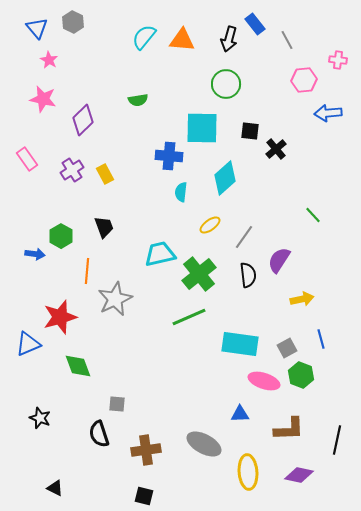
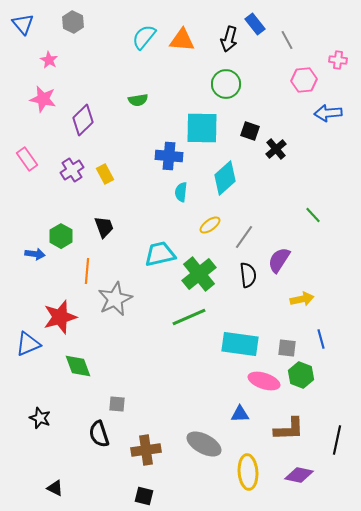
blue triangle at (37, 28): moved 14 px left, 4 px up
black square at (250, 131): rotated 12 degrees clockwise
gray square at (287, 348): rotated 36 degrees clockwise
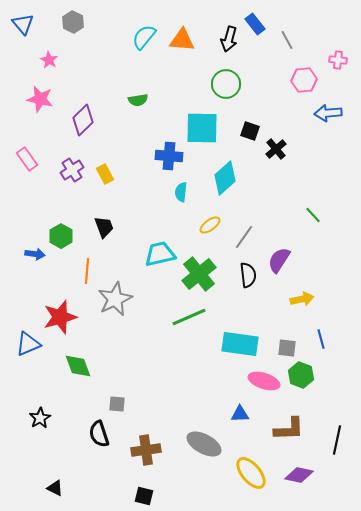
pink star at (43, 99): moved 3 px left
black star at (40, 418): rotated 20 degrees clockwise
yellow ellipse at (248, 472): moved 3 px right, 1 px down; rotated 36 degrees counterclockwise
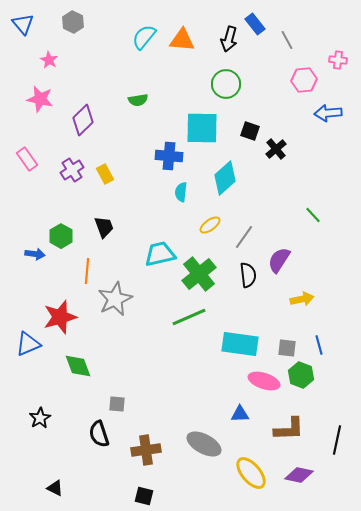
blue line at (321, 339): moved 2 px left, 6 px down
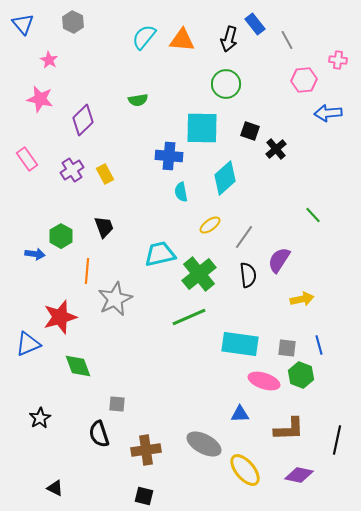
cyan semicircle at (181, 192): rotated 18 degrees counterclockwise
yellow ellipse at (251, 473): moved 6 px left, 3 px up
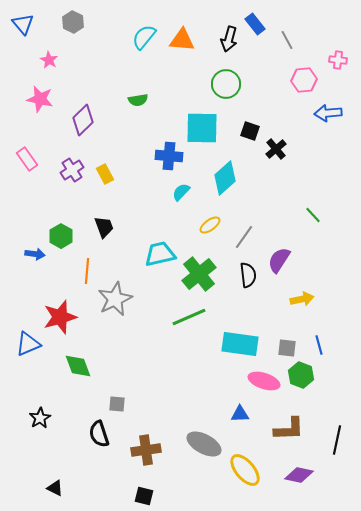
cyan semicircle at (181, 192): rotated 54 degrees clockwise
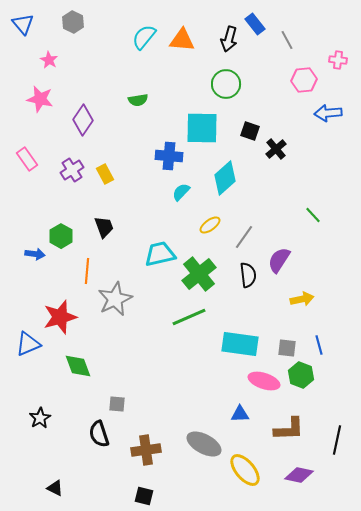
purple diamond at (83, 120): rotated 12 degrees counterclockwise
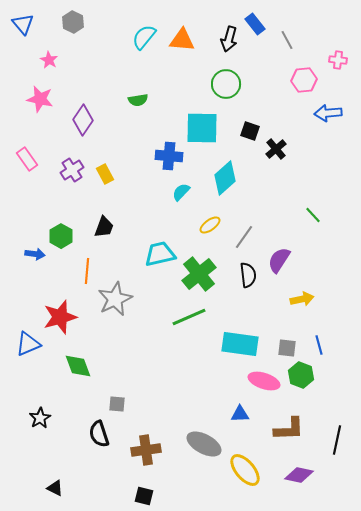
black trapezoid at (104, 227): rotated 40 degrees clockwise
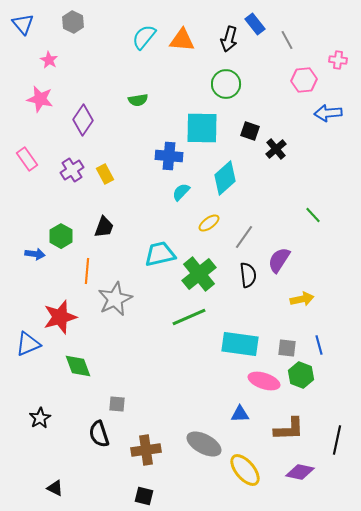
yellow ellipse at (210, 225): moved 1 px left, 2 px up
purple diamond at (299, 475): moved 1 px right, 3 px up
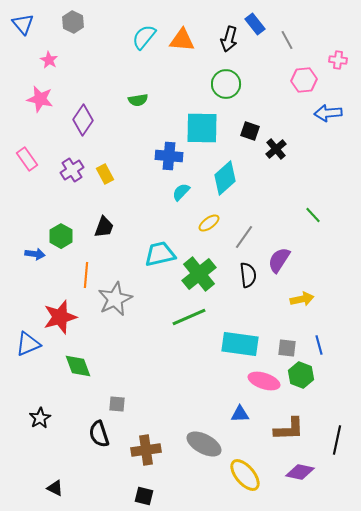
orange line at (87, 271): moved 1 px left, 4 px down
yellow ellipse at (245, 470): moved 5 px down
